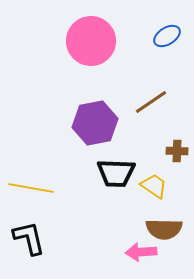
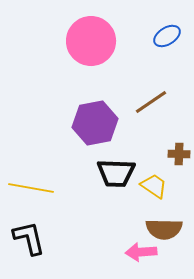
brown cross: moved 2 px right, 3 px down
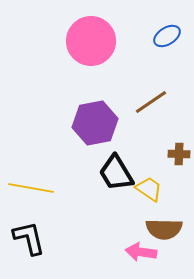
black trapezoid: rotated 57 degrees clockwise
yellow trapezoid: moved 5 px left, 3 px down
pink arrow: rotated 12 degrees clockwise
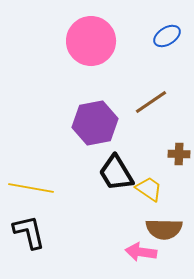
black L-shape: moved 6 px up
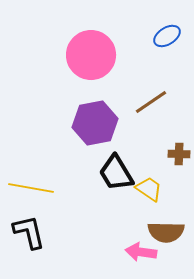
pink circle: moved 14 px down
brown semicircle: moved 2 px right, 3 px down
